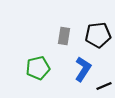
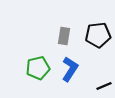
blue L-shape: moved 13 px left
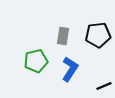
gray rectangle: moved 1 px left
green pentagon: moved 2 px left, 7 px up
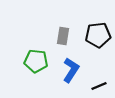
green pentagon: rotated 20 degrees clockwise
blue L-shape: moved 1 px right, 1 px down
black line: moved 5 px left
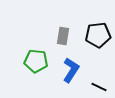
black line: moved 1 px down; rotated 49 degrees clockwise
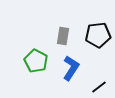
green pentagon: rotated 20 degrees clockwise
blue L-shape: moved 2 px up
black line: rotated 63 degrees counterclockwise
